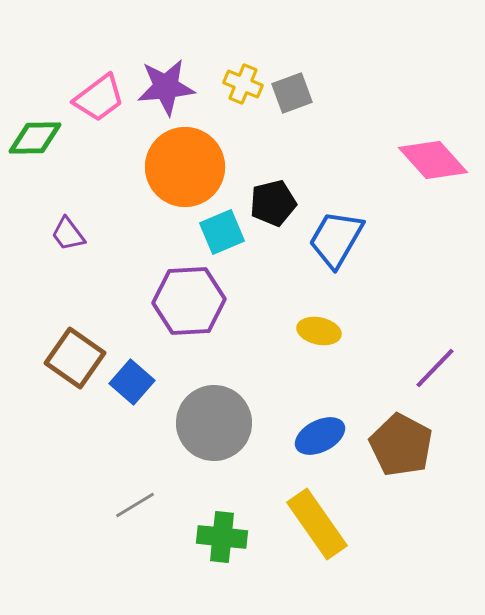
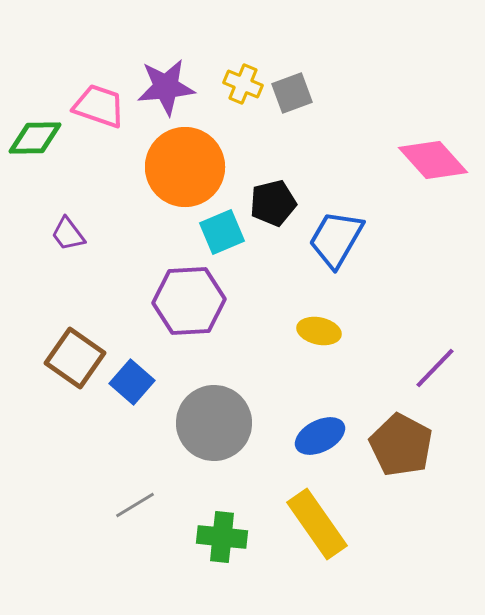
pink trapezoid: moved 8 px down; rotated 124 degrees counterclockwise
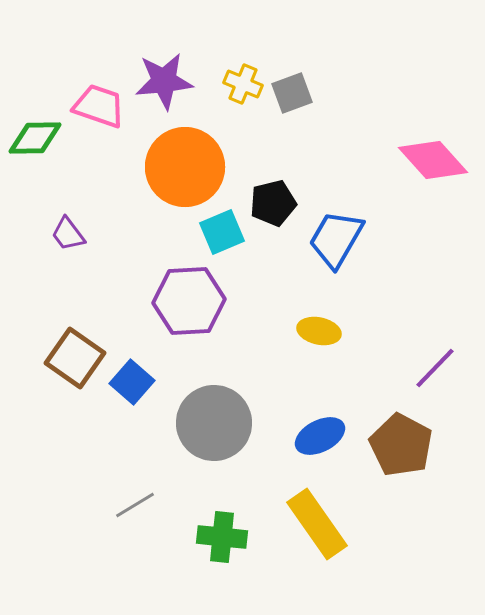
purple star: moved 2 px left, 6 px up
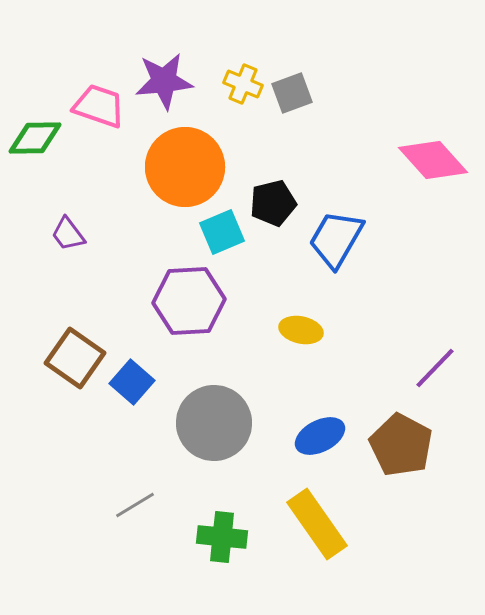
yellow ellipse: moved 18 px left, 1 px up
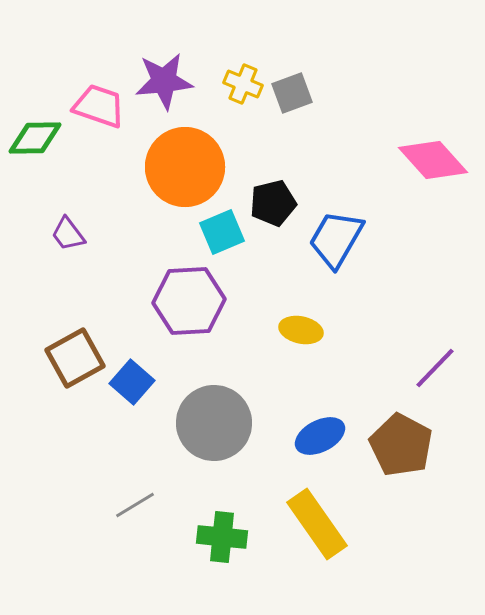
brown square: rotated 26 degrees clockwise
